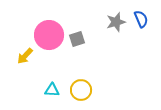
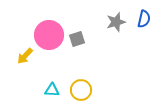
blue semicircle: moved 3 px right; rotated 36 degrees clockwise
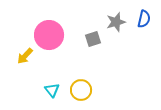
gray square: moved 16 px right
cyan triangle: rotated 49 degrees clockwise
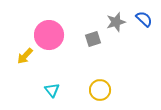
blue semicircle: rotated 60 degrees counterclockwise
yellow circle: moved 19 px right
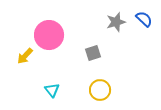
gray square: moved 14 px down
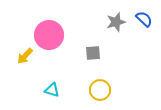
gray square: rotated 14 degrees clockwise
cyan triangle: rotated 35 degrees counterclockwise
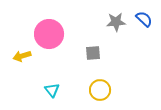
gray star: rotated 12 degrees clockwise
pink circle: moved 1 px up
yellow arrow: moved 3 px left; rotated 30 degrees clockwise
cyan triangle: rotated 35 degrees clockwise
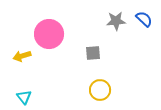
gray star: moved 1 px up
cyan triangle: moved 28 px left, 7 px down
